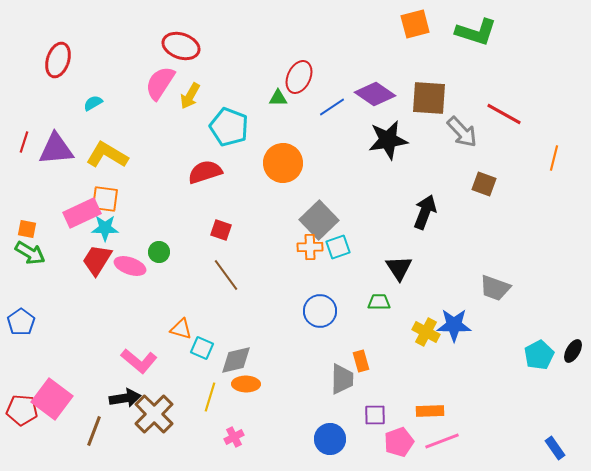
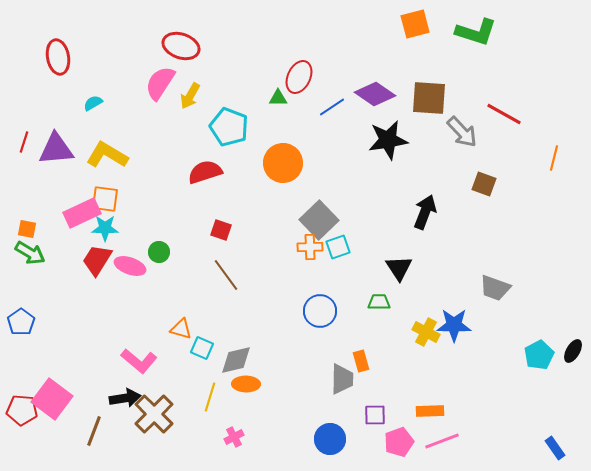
red ellipse at (58, 60): moved 3 px up; rotated 28 degrees counterclockwise
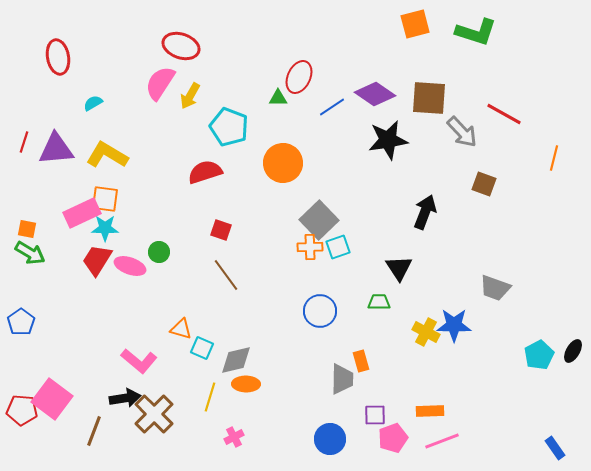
pink pentagon at (399, 442): moved 6 px left, 4 px up
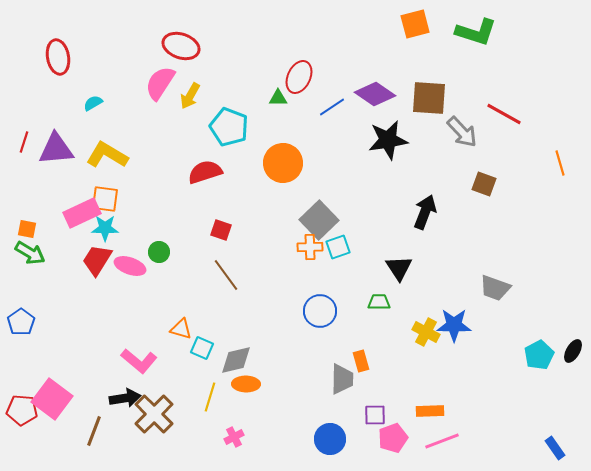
orange line at (554, 158): moved 6 px right, 5 px down; rotated 30 degrees counterclockwise
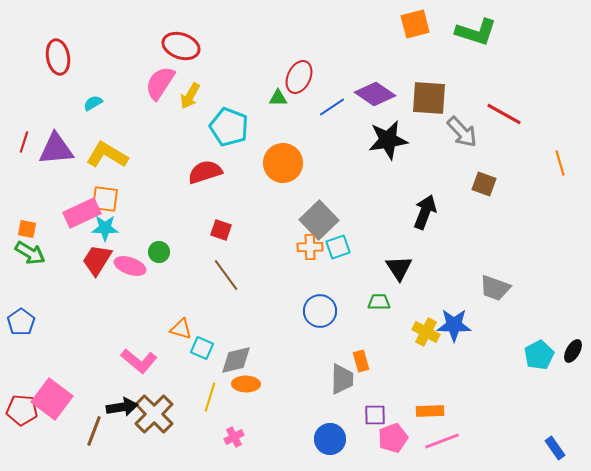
black arrow at (125, 398): moved 3 px left, 9 px down
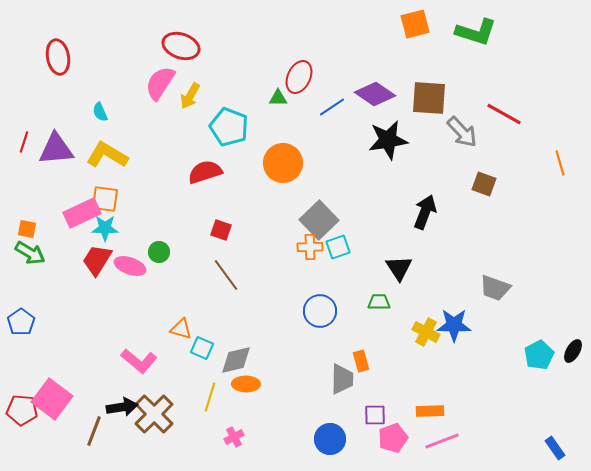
cyan semicircle at (93, 103): moved 7 px right, 9 px down; rotated 84 degrees counterclockwise
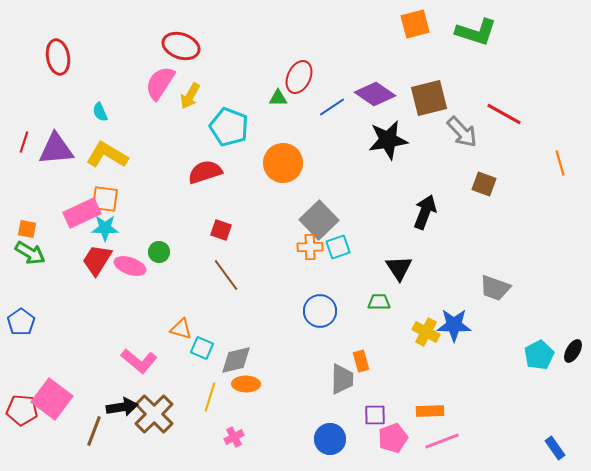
brown square at (429, 98): rotated 18 degrees counterclockwise
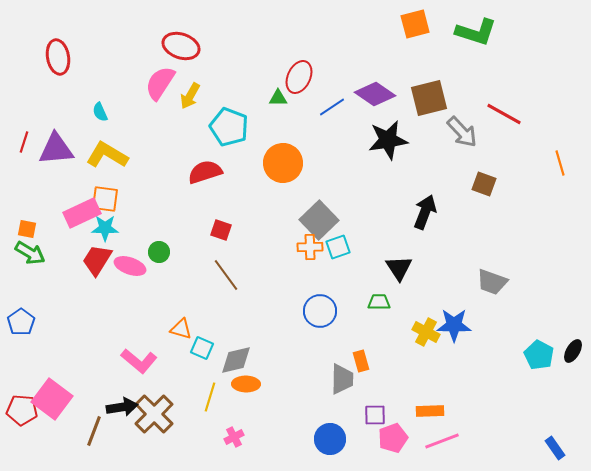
gray trapezoid at (495, 288): moved 3 px left, 6 px up
cyan pentagon at (539, 355): rotated 16 degrees counterclockwise
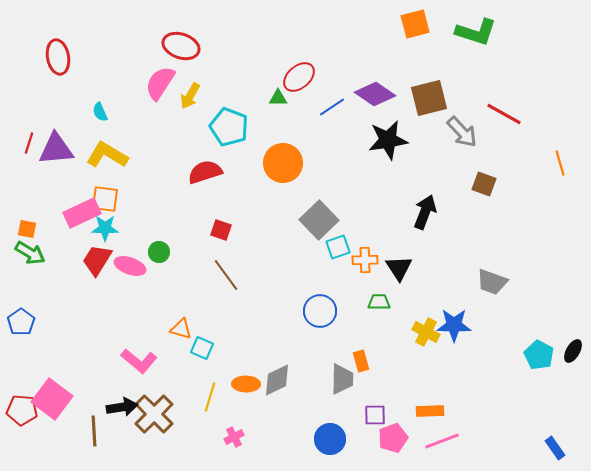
red ellipse at (299, 77): rotated 24 degrees clockwise
red line at (24, 142): moved 5 px right, 1 px down
orange cross at (310, 247): moved 55 px right, 13 px down
gray diamond at (236, 360): moved 41 px right, 20 px down; rotated 12 degrees counterclockwise
brown line at (94, 431): rotated 24 degrees counterclockwise
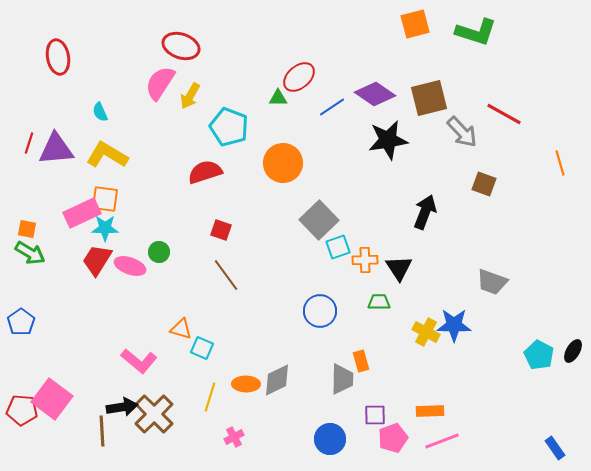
brown line at (94, 431): moved 8 px right
